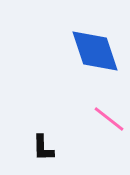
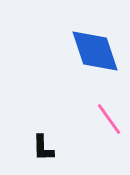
pink line: rotated 16 degrees clockwise
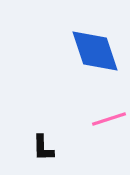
pink line: rotated 72 degrees counterclockwise
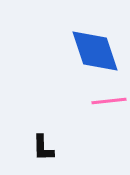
pink line: moved 18 px up; rotated 12 degrees clockwise
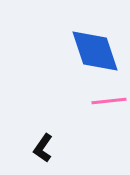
black L-shape: rotated 36 degrees clockwise
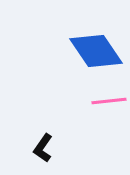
blue diamond: moved 1 px right; rotated 16 degrees counterclockwise
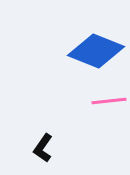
blue diamond: rotated 34 degrees counterclockwise
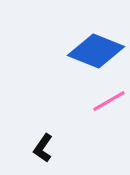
pink line: rotated 24 degrees counterclockwise
